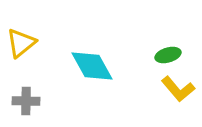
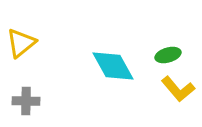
cyan diamond: moved 21 px right
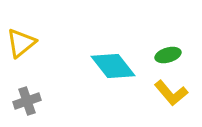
cyan diamond: rotated 9 degrees counterclockwise
yellow L-shape: moved 7 px left, 4 px down
gray cross: moved 1 px right; rotated 20 degrees counterclockwise
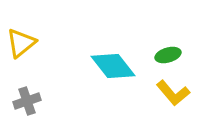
yellow L-shape: moved 2 px right
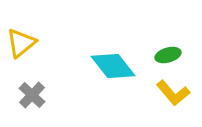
gray cross: moved 5 px right, 6 px up; rotated 28 degrees counterclockwise
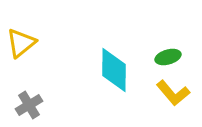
green ellipse: moved 2 px down
cyan diamond: moved 1 px right, 4 px down; rotated 39 degrees clockwise
gray cross: moved 3 px left, 10 px down; rotated 16 degrees clockwise
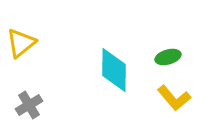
yellow L-shape: moved 1 px right, 5 px down
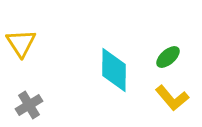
yellow triangle: rotated 24 degrees counterclockwise
green ellipse: rotated 25 degrees counterclockwise
yellow L-shape: moved 2 px left
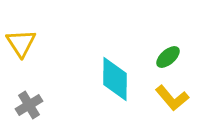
cyan diamond: moved 1 px right, 9 px down
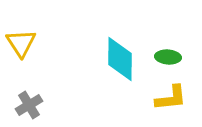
green ellipse: rotated 45 degrees clockwise
cyan diamond: moved 5 px right, 20 px up
yellow L-shape: moved 1 px left; rotated 56 degrees counterclockwise
